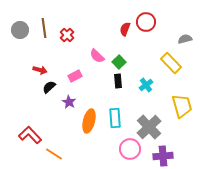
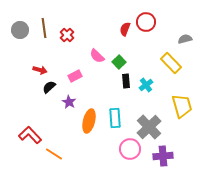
black rectangle: moved 8 px right
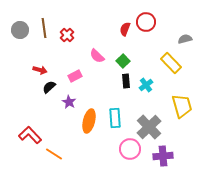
green square: moved 4 px right, 1 px up
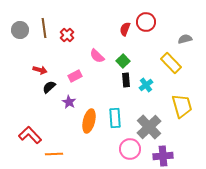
black rectangle: moved 1 px up
orange line: rotated 36 degrees counterclockwise
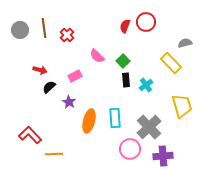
red semicircle: moved 3 px up
gray semicircle: moved 4 px down
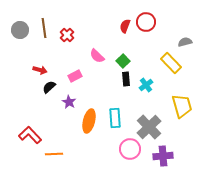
gray semicircle: moved 1 px up
black rectangle: moved 1 px up
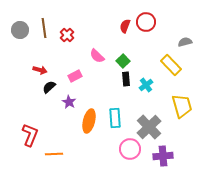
yellow rectangle: moved 2 px down
red L-shape: rotated 65 degrees clockwise
